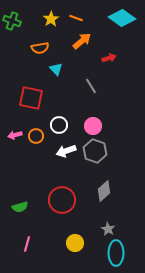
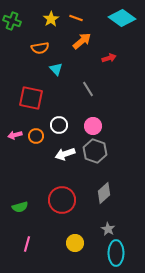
gray line: moved 3 px left, 3 px down
white arrow: moved 1 px left, 3 px down
gray diamond: moved 2 px down
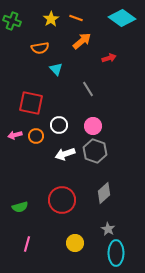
red square: moved 5 px down
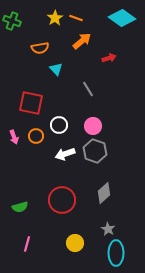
yellow star: moved 4 px right, 1 px up
pink arrow: moved 1 px left, 2 px down; rotated 96 degrees counterclockwise
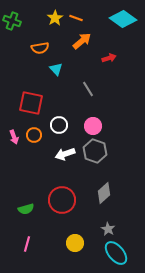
cyan diamond: moved 1 px right, 1 px down
orange circle: moved 2 px left, 1 px up
green semicircle: moved 6 px right, 2 px down
cyan ellipse: rotated 40 degrees counterclockwise
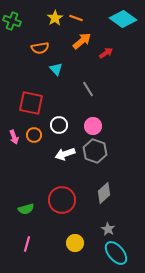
red arrow: moved 3 px left, 5 px up; rotated 16 degrees counterclockwise
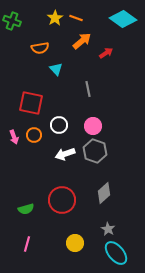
gray line: rotated 21 degrees clockwise
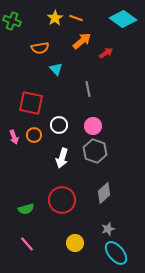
white arrow: moved 3 px left, 4 px down; rotated 54 degrees counterclockwise
gray star: rotated 24 degrees clockwise
pink line: rotated 56 degrees counterclockwise
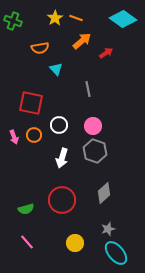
green cross: moved 1 px right
pink line: moved 2 px up
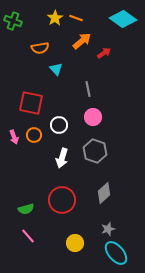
red arrow: moved 2 px left
pink circle: moved 9 px up
pink line: moved 1 px right, 6 px up
